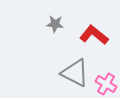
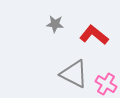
gray triangle: moved 1 px left, 1 px down
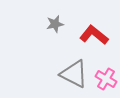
gray star: rotated 18 degrees counterclockwise
pink cross: moved 5 px up
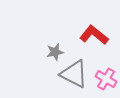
gray star: moved 28 px down
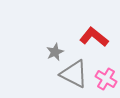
red L-shape: moved 2 px down
gray star: rotated 12 degrees counterclockwise
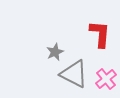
red L-shape: moved 6 px right, 3 px up; rotated 56 degrees clockwise
pink cross: rotated 20 degrees clockwise
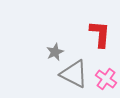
pink cross: rotated 15 degrees counterclockwise
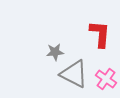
gray star: rotated 18 degrees clockwise
